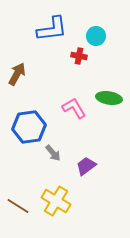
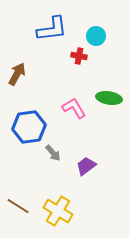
yellow cross: moved 2 px right, 10 px down
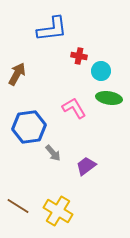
cyan circle: moved 5 px right, 35 px down
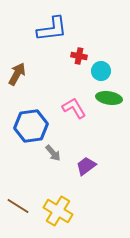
blue hexagon: moved 2 px right, 1 px up
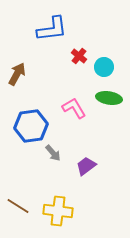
red cross: rotated 28 degrees clockwise
cyan circle: moved 3 px right, 4 px up
yellow cross: rotated 24 degrees counterclockwise
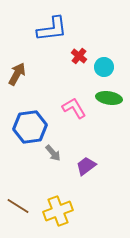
blue hexagon: moved 1 px left, 1 px down
yellow cross: rotated 28 degrees counterclockwise
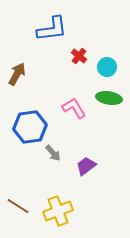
cyan circle: moved 3 px right
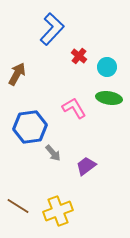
blue L-shape: rotated 40 degrees counterclockwise
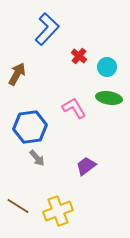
blue L-shape: moved 5 px left
gray arrow: moved 16 px left, 5 px down
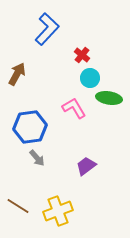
red cross: moved 3 px right, 1 px up
cyan circle: moved 17 px left, 11 px down
